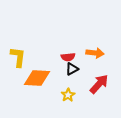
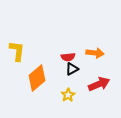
yellow L-shape: moved 1 px left, 6 px up
orange diamond: rotated 44 degrees counterclockwise
red arrow: rotated 25 degrees clockwise
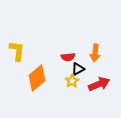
orange arrow: rotated 90 degrees clockwise
black triangle: moved 6 px right
yellow star: moved 4 px right, 14 px up
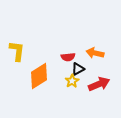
orange arrow: rotated 96 degrees clockwise
orange diamond: moved 2 px right, 2 px up; rotated 8 degrees clockwise
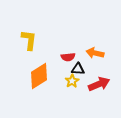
yellow L-shape: moved 12 px right, 11 px up
black triangle: rotated 32 degrees clockwise
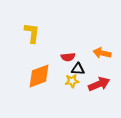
yellow L-shape: moved 3 px right, 7 px up
orange arrow: moved 7 px right
orange diamond: rotated 12 degrees clockwise
yellow star: rotated 24 degrees clockwise
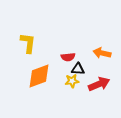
yellow L-shape: moved 4 px left, 10 px down
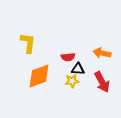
red arrow: moved 3 px right, 2 px up; rotated 85 degrees clockwise
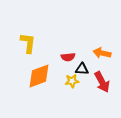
black triangle: moved 4 px right
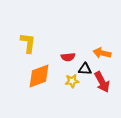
black triangle: moved 3 px right
